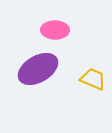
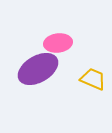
pink ellipse: moved 3 px right, 13 px down; rotated 8 degrees counterclockwise
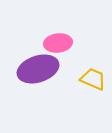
purple ellipse: rotated 12 degrees clockwise
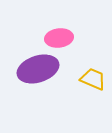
pink ellipse: moved 1 px right, 5 px up
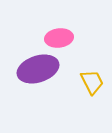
yellow trapezoid: moved 1 px left, 3 px down; rotated 40 degrees clockwise
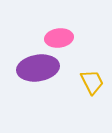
purple ellipse: moved 1 px up; rotated 9 degrees clockwise
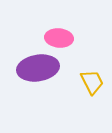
pink ellipse: rotated 12 degrees clockwise
